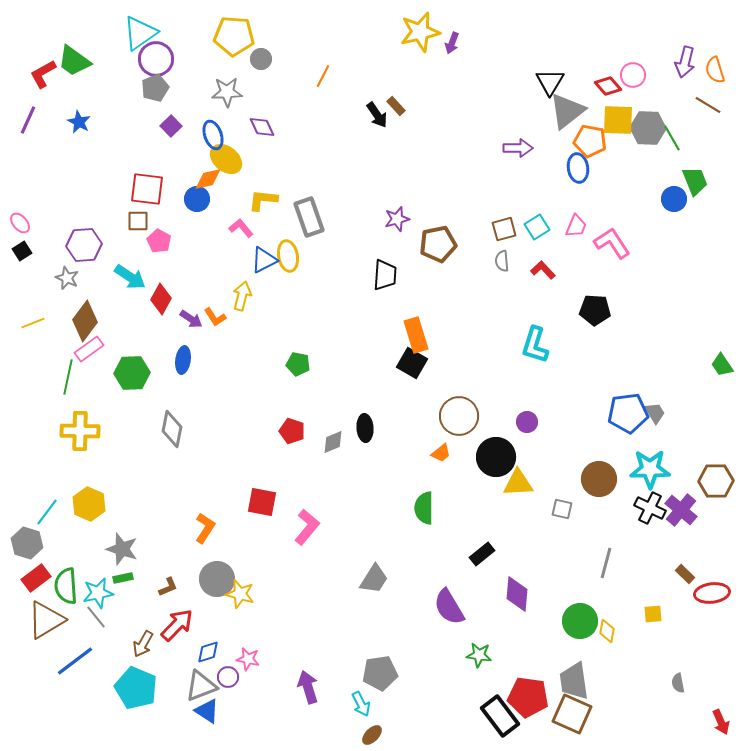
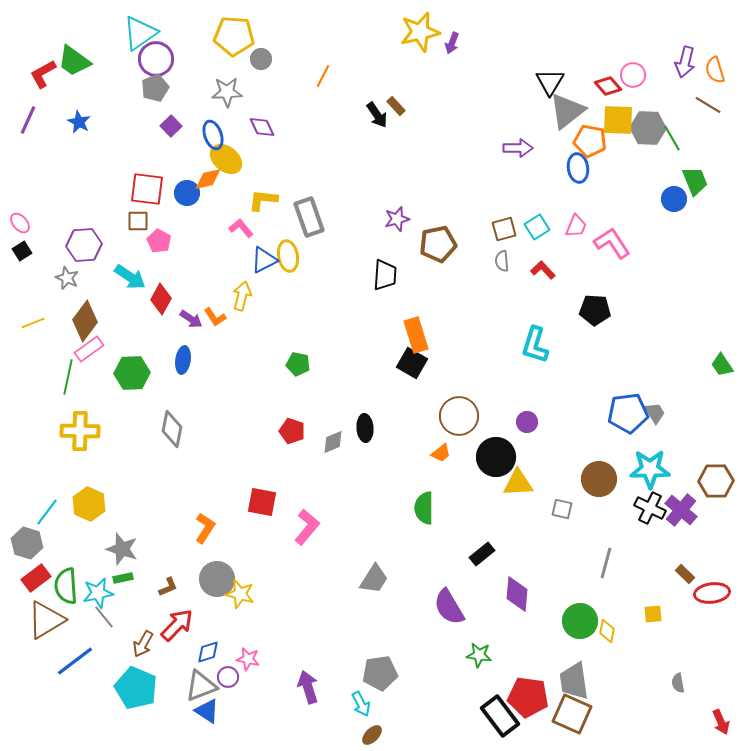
blue circle at (197, 199): moved 10 px left, 6 px up
gray line at (96, 617): moved 8 px right
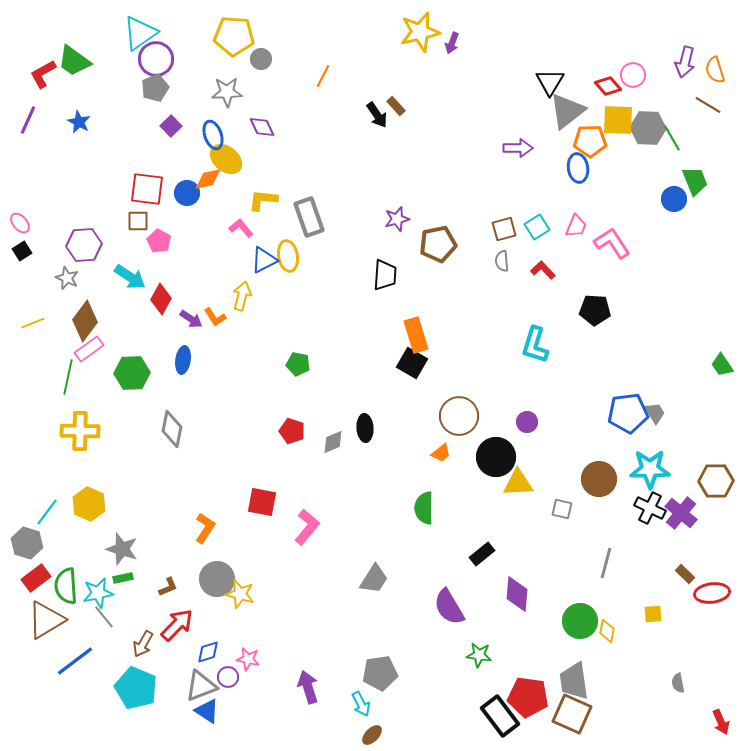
orange pentagon at (590, 141): rotated 12 degrees counterclockwise
purple cross at (681, 510): moved 3 px down
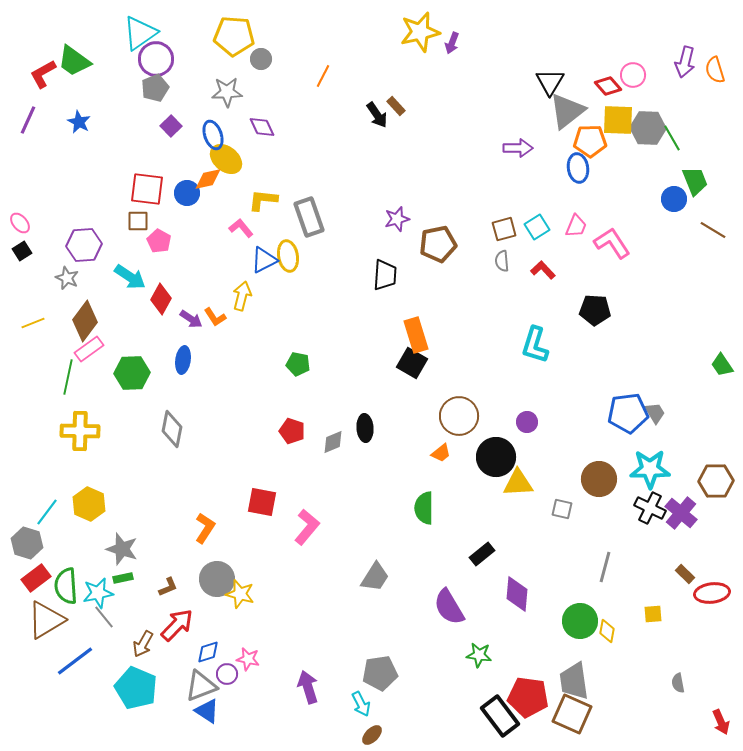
brown line at (708, 105): moved 5 px right, 125 px down
gray line at (606, 563): moved 1 px left, 4 px down
gray trapezoid at (374, 579): moved 1 px right, 2 px up
purple circle at (228, 677): moved 1 px left, 3 px up
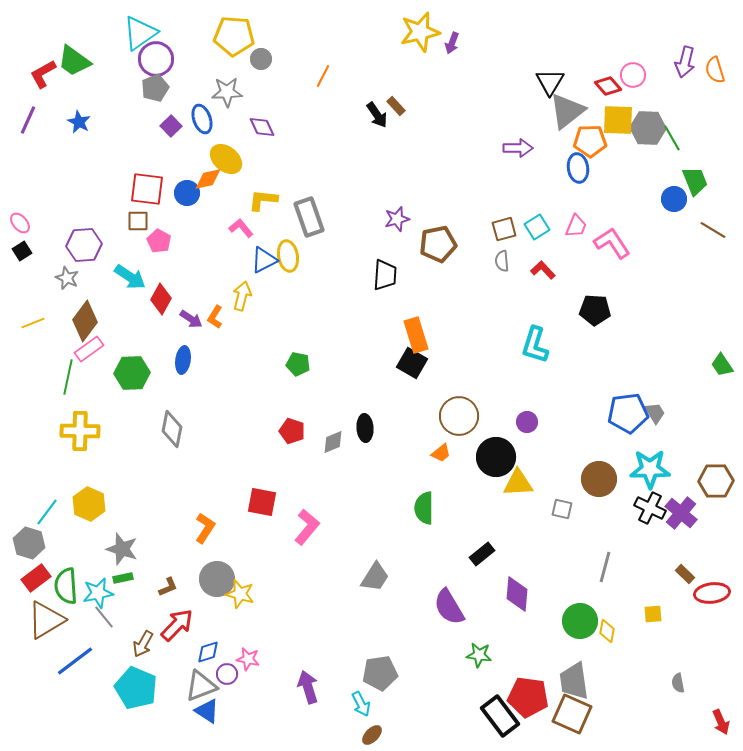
blue ellipse at (213, 135): moved 11 px left, 16 px up
orange L-shape at (215, 317): rotated 65 degrees clockwise
gray hexagon at (27, 543): moved 2 px right
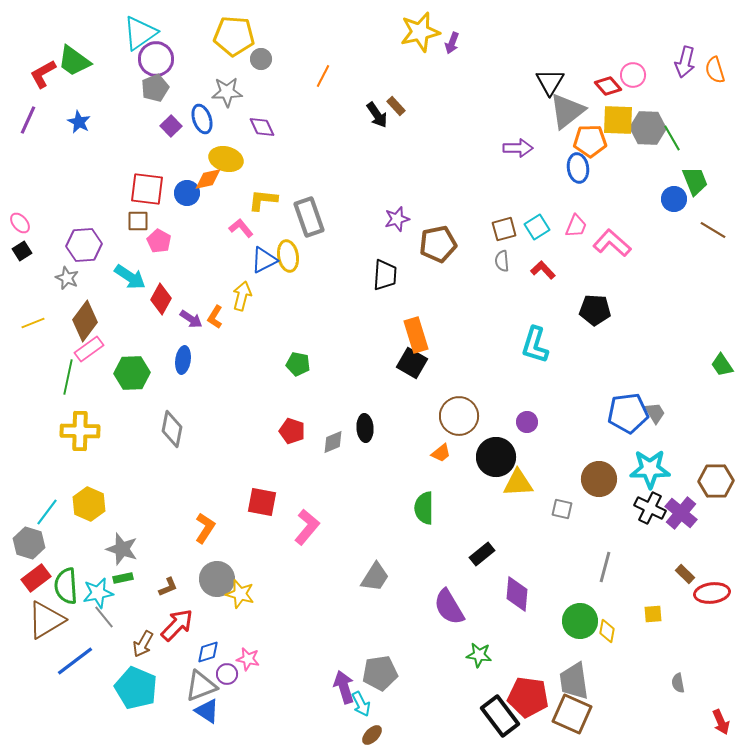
yellow ellipse at (226, 159): rotated 24 degrees counterclockwise
pink L-shape at (612, 243): rotated 15 degrees counterclockwise
purple arrow at (308, 687): moved 36 px right
